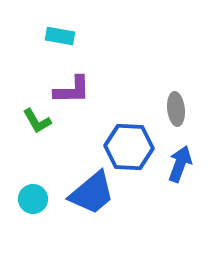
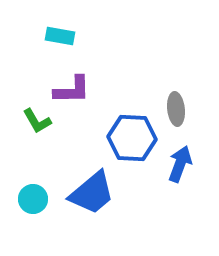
blue hexagon: moved 3 px right, 9 px up
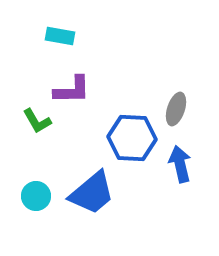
gray ellipse: rotated 24 degrees clockwise
blue arrow: rotated 33 degrees counterclockwise
cyan circle: moved 3 px right, 3 px up
